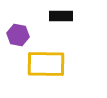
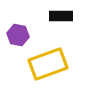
yellow rectangle: moved 2 px right; rotated 21 degrees counterclockwise
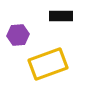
purple hexagon: rotated 15 degrees counterclockwise
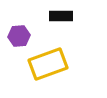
purple hexagon: moved 1 px right, 1 px down
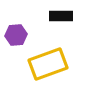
purple hexagon: moved 3 px left, 1 px up
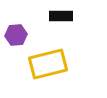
yellow rectangle: rotated 6 degrees clockwise
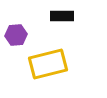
black rectangle: moved 1 px right
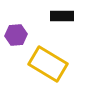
yellow rectangle: rotated 45 degrees clockwise
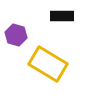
purple hexagon: rotated 20 degrees clockwise
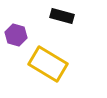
black rectangle: rotated 15 degrees clockwise
